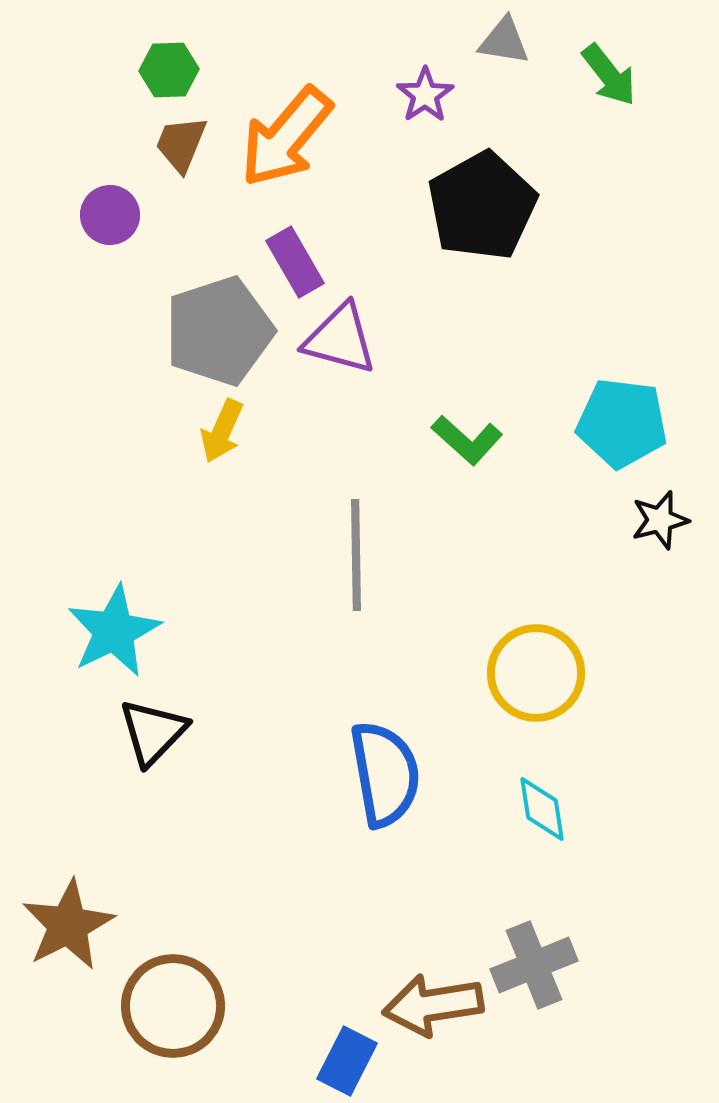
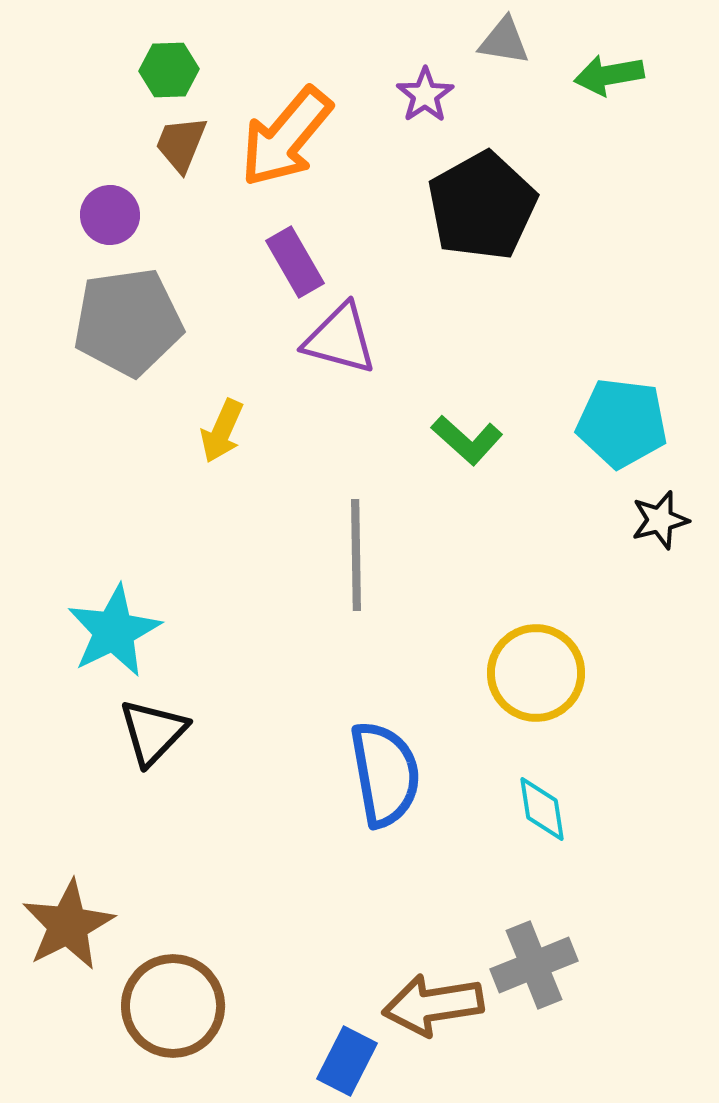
green arrow: rotated 118 degrees clockwise
gray pentagon: moved 91 px left, 9 px up; rotated 10 degrees clockwise
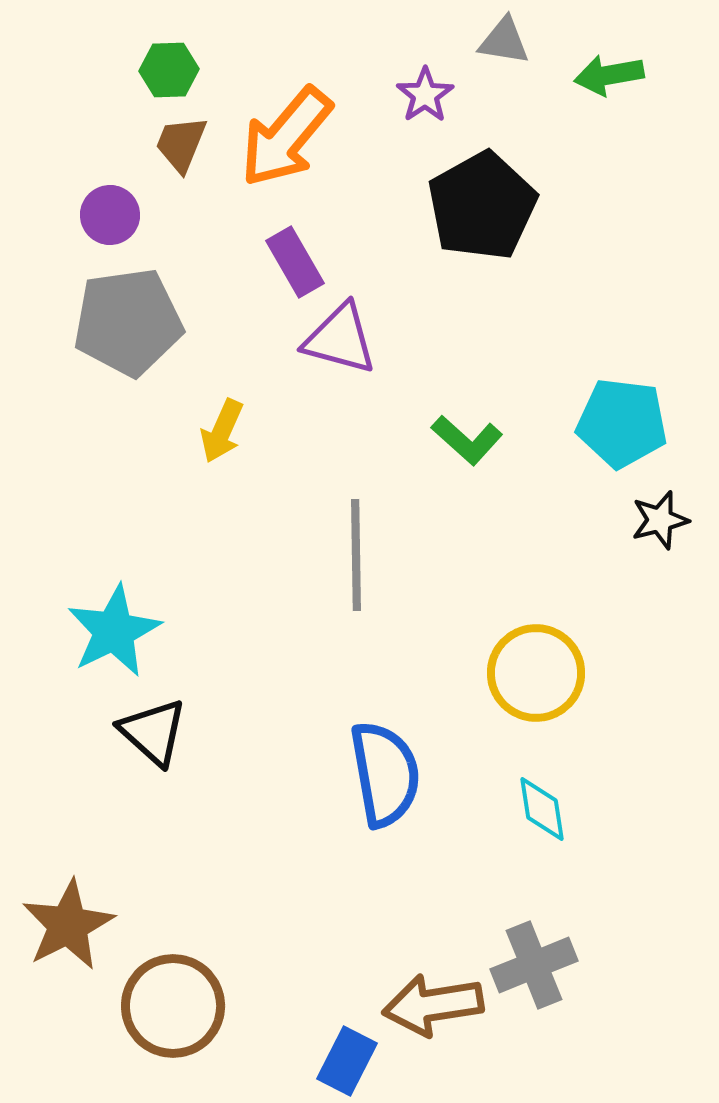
black triangle: rotated 32 degrees counterclockwise
